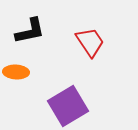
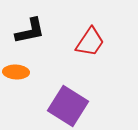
red trapezoid: rotated 68 degrees clockwise
purple square: rotated 27 degrees counterclockwise
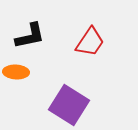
black L-shape: moved 5 px down
purple square: moved 1 px right, 1 px up
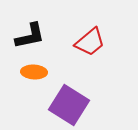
red trapezoid: rotated 16 degrees clockwise
orange ellipse: moved 18 px right
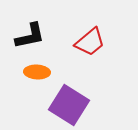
orange ellipse: moved 3 px right
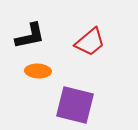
orange ellipse: moved 1 px right, 1 px up
purple square: moved 6 px right; rotated 18 degrees counterclockwise
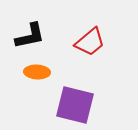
orange ellipse: moved 1 px left, 1 px down
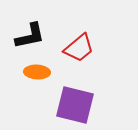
red trapezoid: moved 11 px left, 6 px down
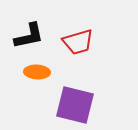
black L-shape: moved 1 px left
red trapezoid: moved 1 px left, 6 px up; rotated 24 degrees clockwise
